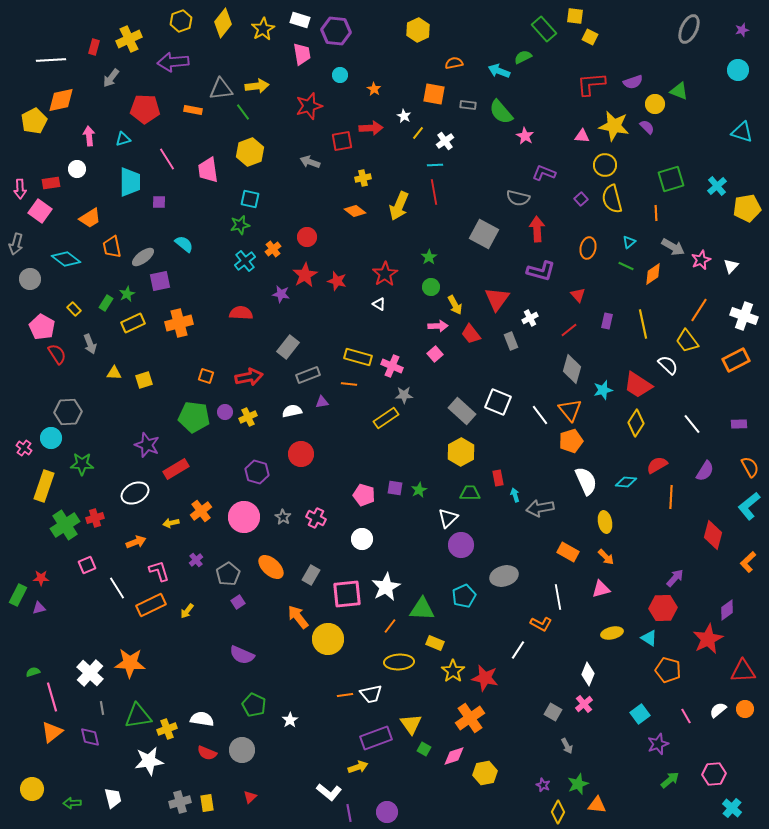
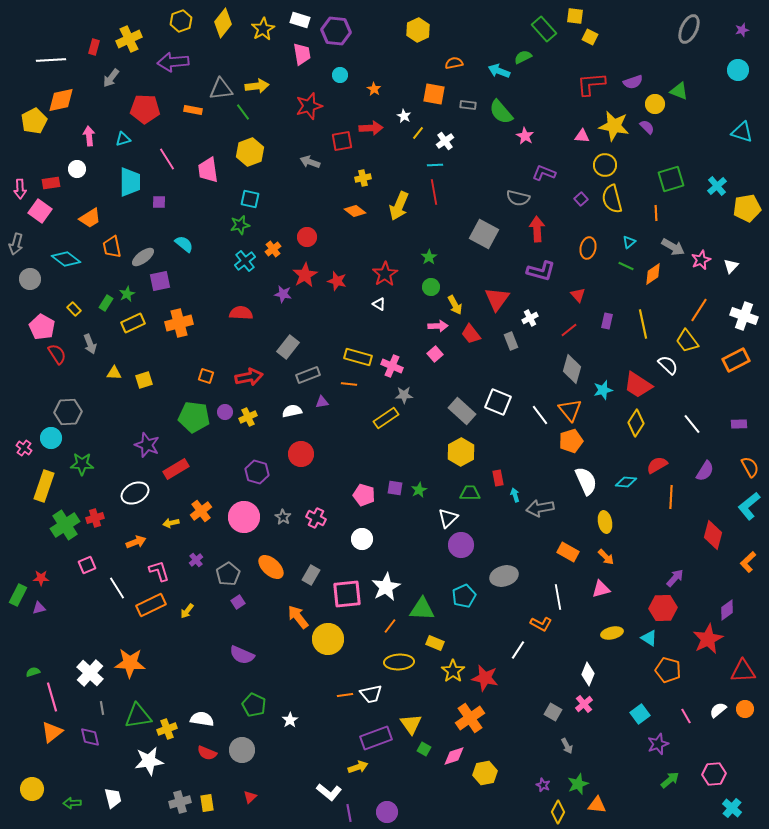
purple star at (281, 294): moved 2 px right
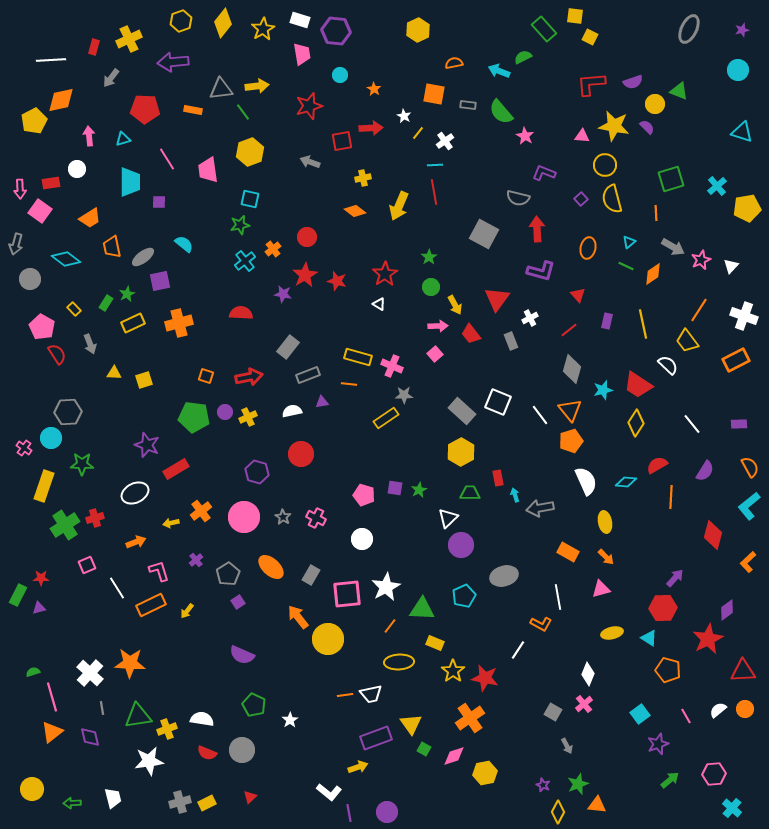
yellow rectangle at (207, 803): rotated 72 degrees clockwise
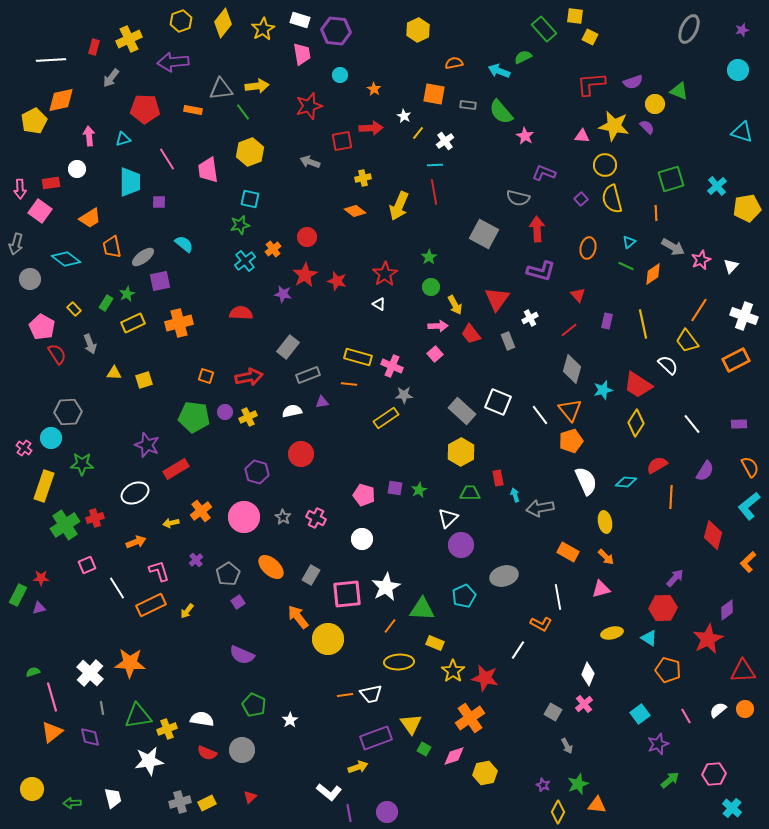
gray rectangle at (511, 341): moved 3 px left
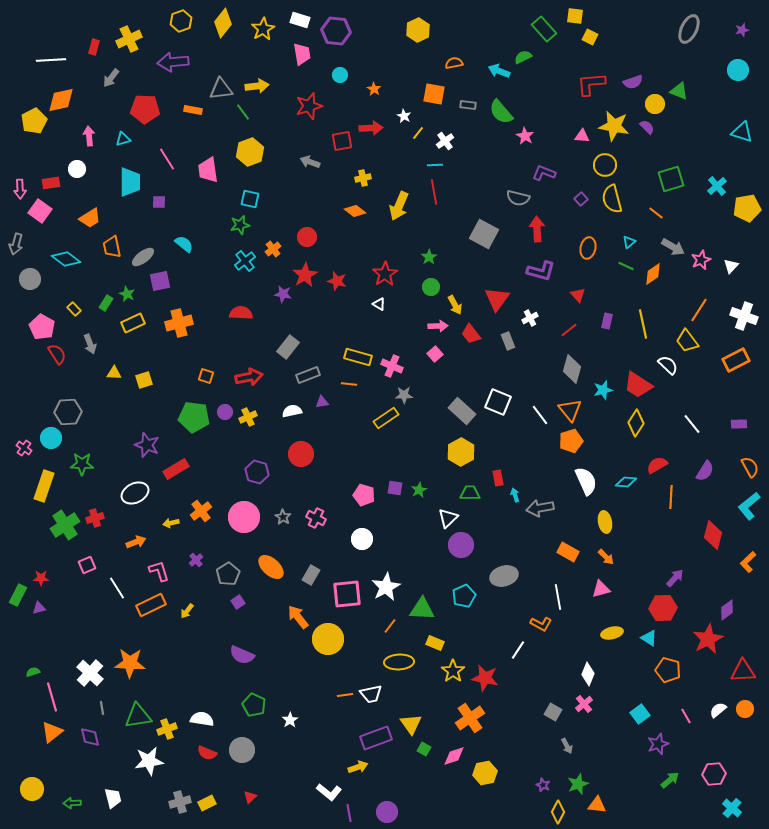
orange line at (656, 213): rotated 49 degrees counterclockwise
green star at (127, 294): rotated 21 degrees counterclockwise
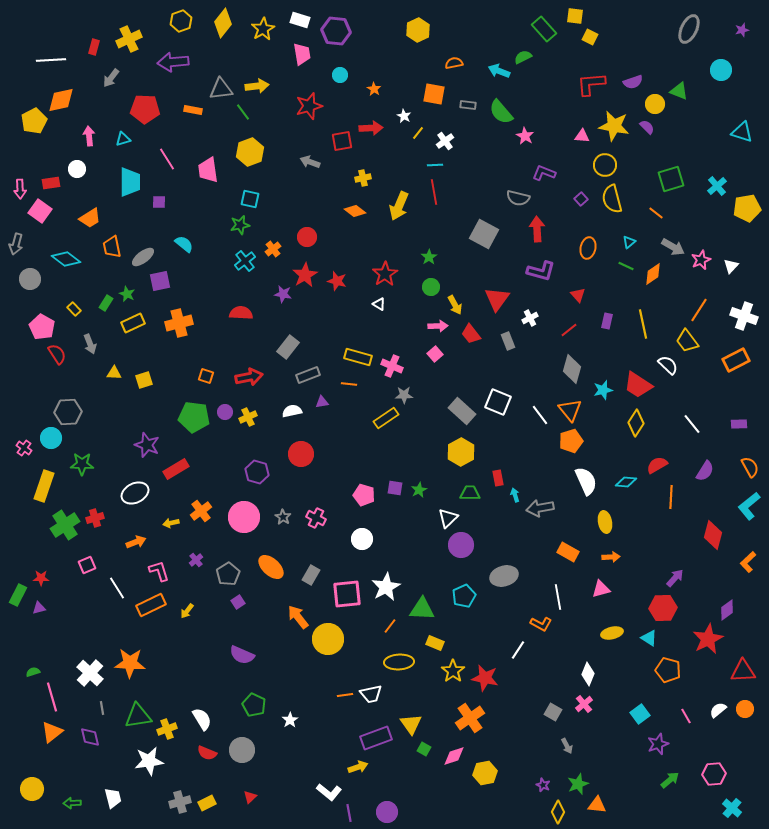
cyan circle at (738, 70): moved 17 px left
orange arrow at (606, 557): moved 5 px right; rotated 48 degrees counterclockwise
white semicircle at (202, 719): rotated 50 degrees clockwise
